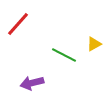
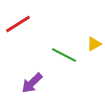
red line: rotated 16 degrees clockwise
purple arrow: rotated 30 degrees counterclockwise
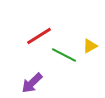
red line: moved 21 px right, 12 px down
yellow triangle: moved 4 px left, 2 px down
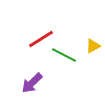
red line: moved 2 px right, 3 px down
yellow triangle: moved 3 px right
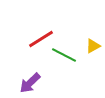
purple arrow: moved 2 px left
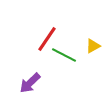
red line: moved 6 px right; rotated 24 degrees counterclockwise
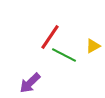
red line: moved 3 px right, 2 px up
